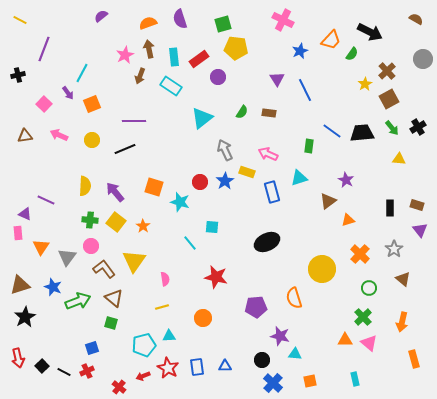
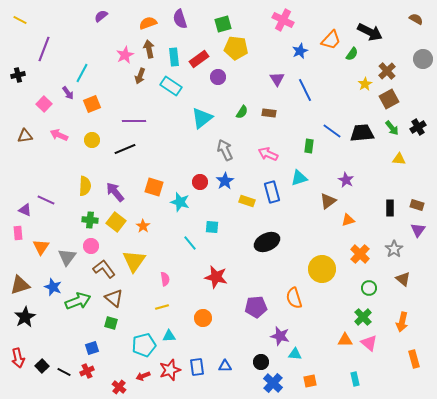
yellow rectangle at (247, 172): moved 29 px down
purple triangle at (25, 214): moved 4 px up
purple triangle at (420, 230): moved 2 px left; rotated 14 degrees clockwise
black circle at (262, 360): moved 1 px left, 2 px down
red star at (168, 368): moved 2 px right, 2 px down; rotated 25 degrees clockwise
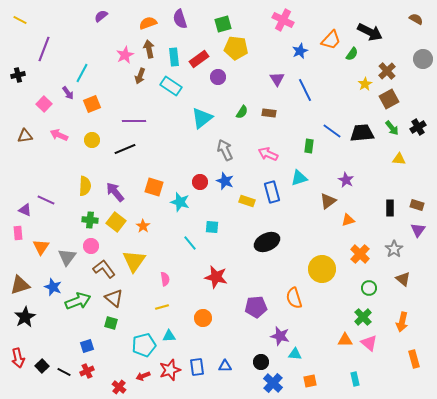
blue star at (225, 181): rotated 18 degrees counterclockwise
blue square at (92, 348): moved 5 px left, 2 px up
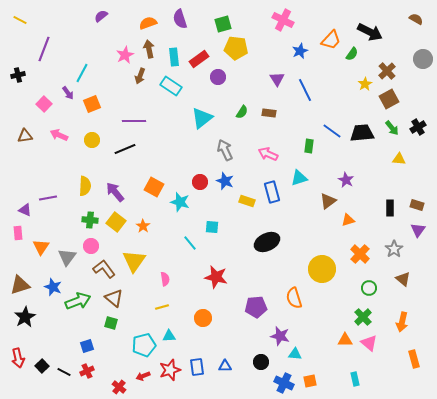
orange square at (154, 187): rotated 12 degrees clockwise
purple line at (46, 200): moved 2 px right, 2 px up; rotated 36 degrees counterclockwise
blue cross at (273, 383): moved 11 px right; rotated 18 degrees counterclockwise
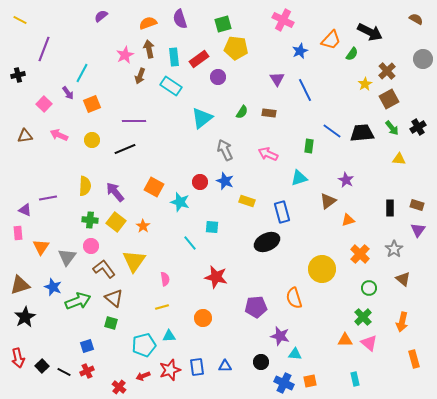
blue rectangle at (272, 192): moved 10 px right, 20 px down
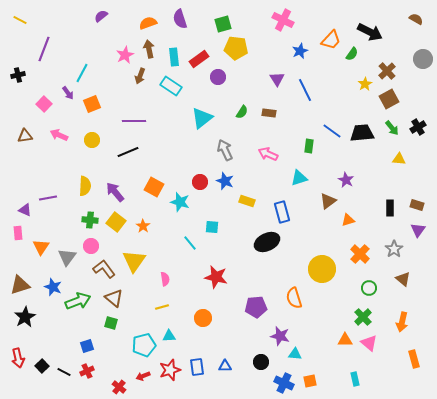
black line at (125, 149): moved 3 px right, 3 px down
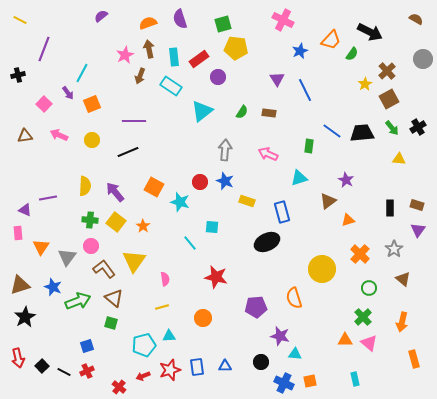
cyan triangle at (202, 118): moved 7 px up
gray arrow at (225, 150): rotated 30 degrees clockwise
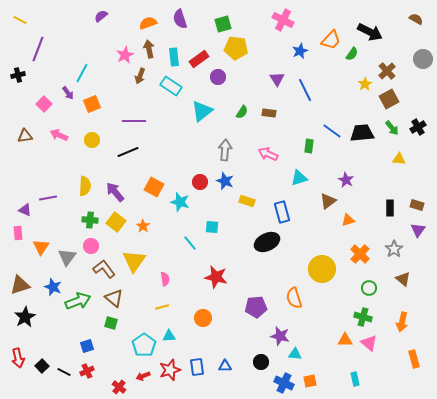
purple line at (44, 49): moved 6 px left
green cross at (363, 317): rotated 30 degrees counterclockwise
cyan pentagon at (144, 345): rotated 20 degrees counterclockwise
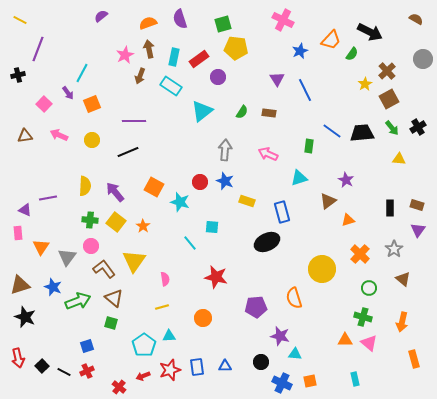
cyan rectangle at (174, 57): rotated 18 degrees clockwise
black star at (25, 317): rotated 20 degrees counterclockwise
blue cross at (284, 383): moved 2 px left
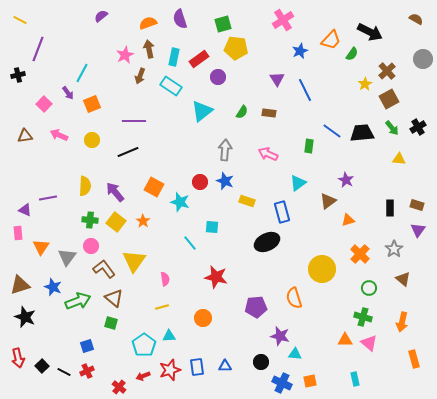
pink cross at (283, 20): rotated 30 degrees clockwise
cyan triangle at (299, 178): moved 1 px left, 5 px down; rotated 18 degrees counterclockwise
orange star at (143, 226): moved 5 px up
